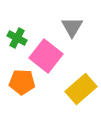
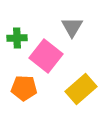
green cross: rotated 30 degrees counterclockwise
orange pentagon: moved 2 px right, 6 px down
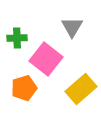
pink square: moved 3 px down
orange pentagon: rotated 20 degrees counterclockwise
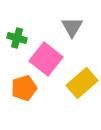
green cross: rotated 18 degrees clockwise
yellow rectangle: moved 1 px right, 6 px up
